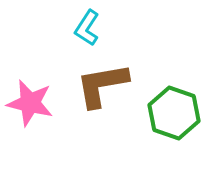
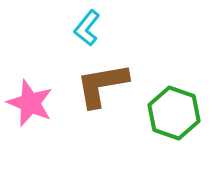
cyan L-shape: rotated 6 degrees clockwise
pink star: rotated 9 degrees clockwise
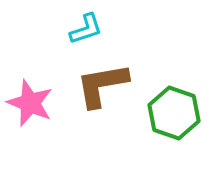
cyan L-shape: moved 1 px left, 1 px down; rotated 147 degrees counterclockwise
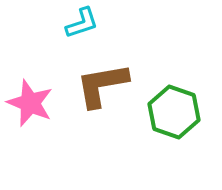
cyan L-shape: moved 4 px left, 6 px up
green hexagon: moved 1 px up
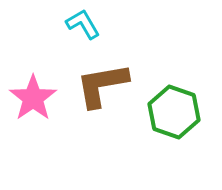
cyan L-shape: moved 1 px right, 1 px down; rotated 102 degrees counterclockwise
pink star: moved 3 px right, 5 px up; rotated 15 degrees clockwise
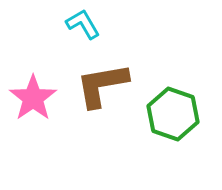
green hexagon: moved 1 px left, 2 px down
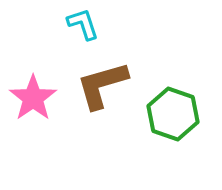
cyan L-shape: rotated 12 degrees clockwise
brown L-shape: rotated 6 degrees counterclockwise
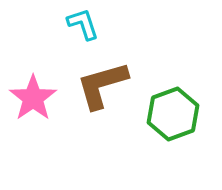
green hexagon: rotated 21 degrees clockwise
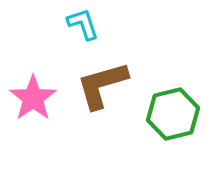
green hexagon: rotated 6 degrees clockwise
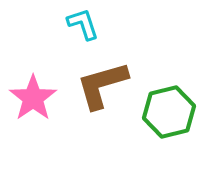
green hexagon: moved 4 px left, 2 px up
